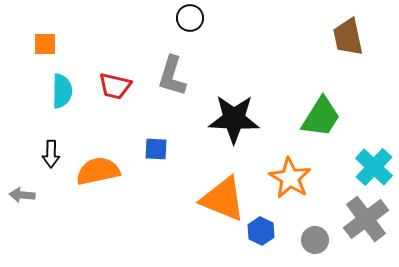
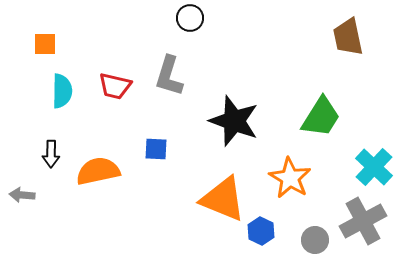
gray L-shape: moved 3 px left
black star: moved 2 px down; rotated 18 degrees clockwise
gray cross: moved 3 px left, 2 px down; rotated 9 degrees clockwise
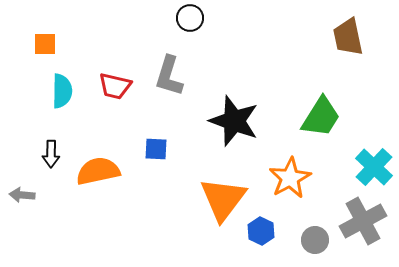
orange star: rotated 12 degrees clockwise
orange triangle: rotated 45 degrees clockwise
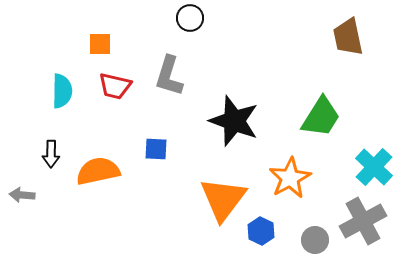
orange square: moved 55 px right
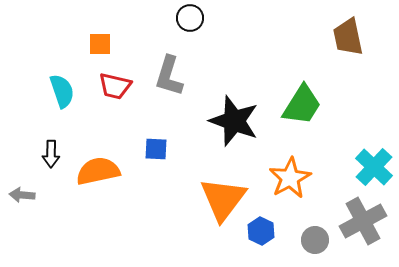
cyan semicircle: rotated 20 degrees counterclockwise
green trapezoid: moved 19 px left, 12 px up
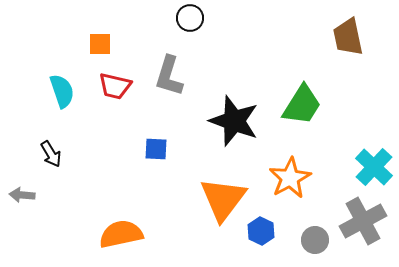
black arrow: rotated 32 degrees counterclockwise
orange semicircle: moved 23 px right, 63 px down
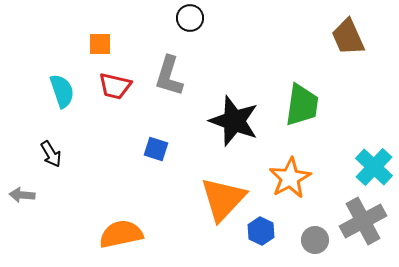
brown trapezoid: rotated 12 degrees counterclockwise
green trapezoid: rotated 24 degrees counterclockwise
blue square: rotated 15 degrees clockwise
orange triangle: rotated 6 degrees clockwise
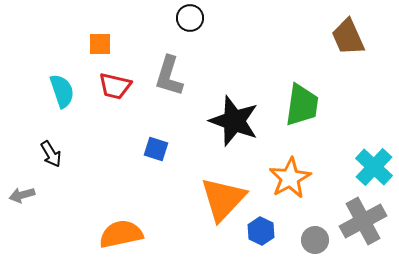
gray arrow: rotated 20 degrees counterclockwise
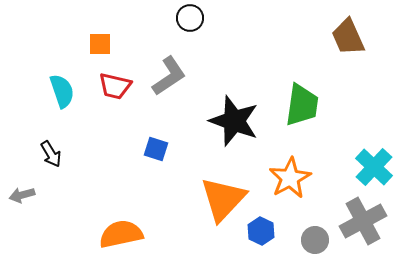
gray L-shape: rotated 141 degrees counterclockwise
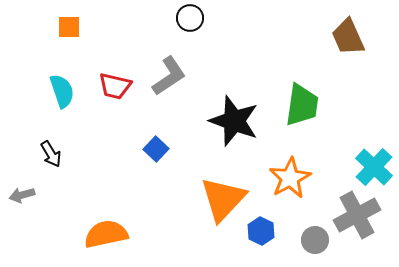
orange square: moved 31 px left, 17 px up
blue square: rotated 25 degrees clockwise
gray cross: moved 6 px left, 6 px up
orange semicircle: moved 15 px left
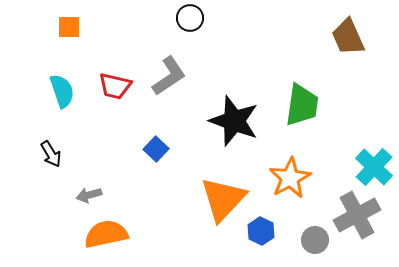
gray arrow: moved 67 px right
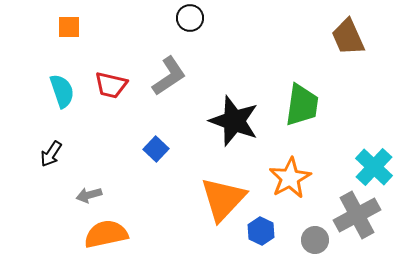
red trapezoid: moved 4 px left, 1 px up
black arrow: rotated 64 degrees clockwise
